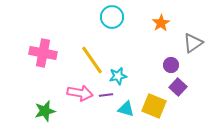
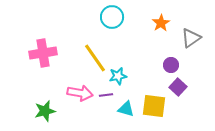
gray triangle: moved 2 px left, 5 px up
pink cross: rotated 20 degrees counterclockwise
yellow line: moved 3 px right, 2 px up
yellow square: rotated 15 degrees counterclockwise
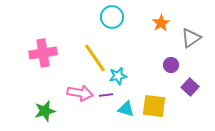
purple square: moved 12 px right
